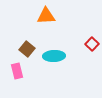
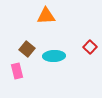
red square: moved 2 px left, 3 px down
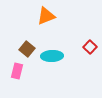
orange triangle: rotated 18 degrees counterclockwise
cyan ellipse: moved 2 px left
pink rectangle: rotated 28 degrees clockwise
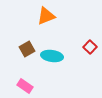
brown square: rotated 21 degrees clockwise
cyan ellipse: rotated 10 degrees clockwise
pink rectangle: moved 8 px right, 15 px down; rotated 70 degrees counterclockwise
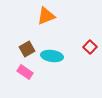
pink rectangle: moved 14 px up
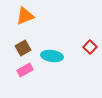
orange triangle: moved 21 px left
brown square: moved 4 px left, 1 px up
pink rectangle: moved 2 px up; rotated 63 degrees counterclockwise
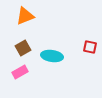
red square: rotated 32 degrees counterclockwise
pink rectangle: moved 5 px left, 2 px down
